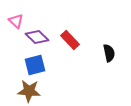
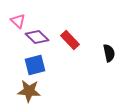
pink triangle: moved 2 px right
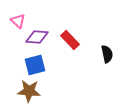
purple diamond: rotated 40 degrees counterclockwise
black semicircle: moved 2 px left, 1 px down
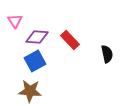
pink triangle: moved 3 px left; rotated 14 degrees clockwise
blue square: moved 4 px up; rotated 15 degrees counterclockwise
brown star: moved 1 px right
